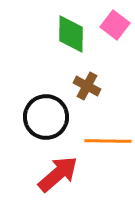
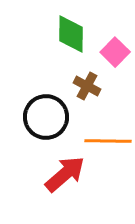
pink square: moved 27 px down; rotated 8 degrees clockwise
red arrow: moved 7 px right
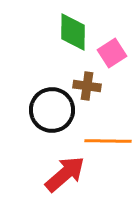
green diamond: moved 2 px right, 2 px up
pink square: moved 3 px left, 1 px down; rotated 12 degrees clockwise
brown cross: rotated 20 degrees counterclockwise
black circle: moved 6 px right, 7 px up
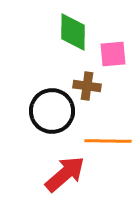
pink square: moved 1 px right, 1 px down; rotated 28 degrees clockwise
black circle: moved 1 px down
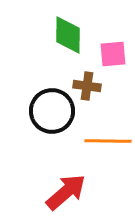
green diamond: moved 5 px left, 3 px down
red arrow: moved 1 px right, 18 px down
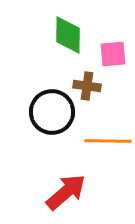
black circle: moved 1 px down
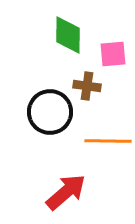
black circle: moved 2 px left
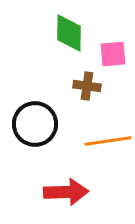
green diamond: moved 1 px right, 2 px up
black circle: moved 15 px left, 12 px down
orange line: rotated 9 degrees counterclockwise
red arrow: rotated 39 degrees clockwise
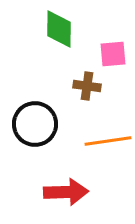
green diamond: moved 10 px left, 4 px up
